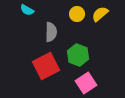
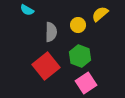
yellow circle: moved 1 px right, 11 px down
green hexagon: moved 2 px right, 1 px down
red square: rotated 12 degrees counterclockwise
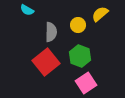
red square: moved 4 px up
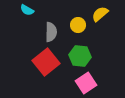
green hexagon: rotated 15 degrees counterclockwise
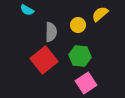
red square: moved 2 px left, 2 px up
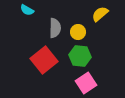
yellow circle: moved 7 px down
gray semicircle: moved 4 px right, 4 px up
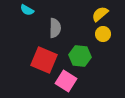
yellow circle: moved 25 px right, 2 px down
red square: rotated 28 degrees counterclockwise
pink square: moved 20 px left, 2 px up; rotated 25 degrees counterclockwise
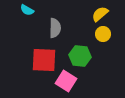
red square: rotated 20 degrees counterclockwise
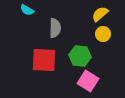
pink square: moved 22 px right
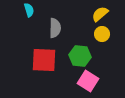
cyan semicircle: moved 2 px right; rotated 136 degrees counterclockwise
yellow circle: moved 1 px left
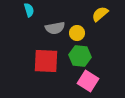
gray semicircle: rotated 78 degrees clockwise
yellow circle: moved 25 px left, 1 px up
red square: moved 2 px right, 1 px down
